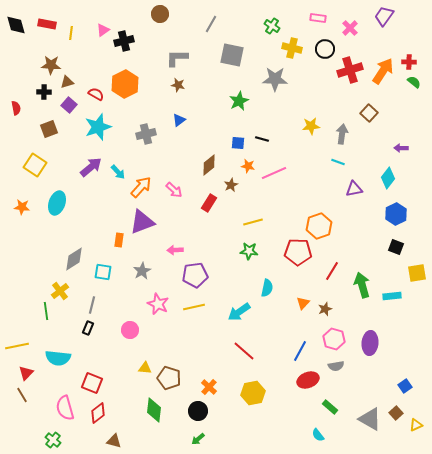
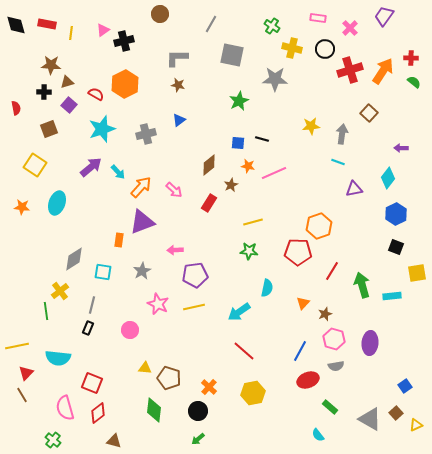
red cross at (409, 62): moved 2 px right, 4 px up
cyan star at (98, 127): moved 4 px right, 2 px down
brown star at (325, 309): moved 5 px down
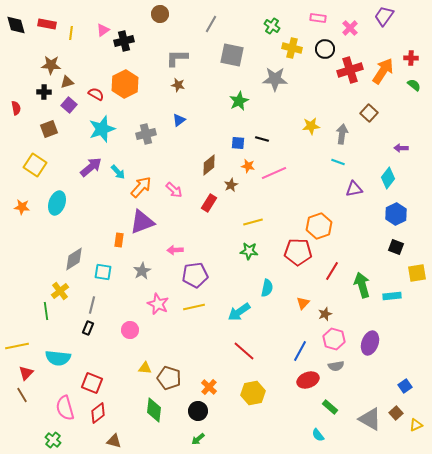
green semicircle at (414, 82): moved 3 px down
purple ellipse at (370, 343): rotated 15 degrees clockwise
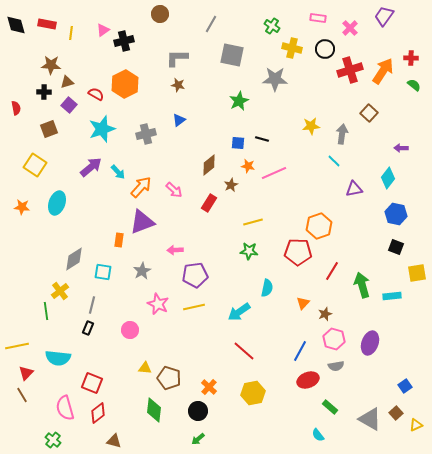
cyan line at (338, 162): moved 4 px left, 1 px up; rotated 24 degrees clockwise
blue hexagon at (396, 214): rotated 20 degrees counterclockwise
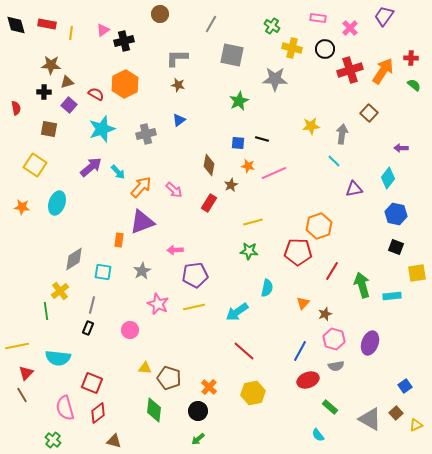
brown square at (49, 129): rotated 30 degrees clockwise
brown diamond at (209, 165): rotated 40 degrees counterclockwise
cyan arrow at (239, 312): moved 2 px left
